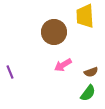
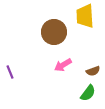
brown semicircle: moved 2 px right, 1 px up
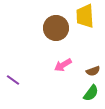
brown circle: moved 2 px right, 4 px up
purple line: moved 3 px right, 8 px down; rotated 32 degrees counterclockwise
green semicircle: moved 3 px right
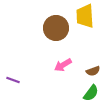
purple line: rotated 16 degrees counterclockwise
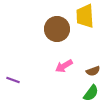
brown circle: moved 1 px right, 1 px down
pink arrow: moved 1 px right, 1 px down
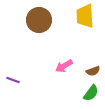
brown circle: moved 18 px left, 9 px up
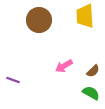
brown semicircle: rotated 24 degrees counterclockwise
green semicircle: rotated 96 degrees counterclockwise
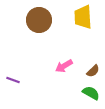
yellow trapezoid: moved 2 px left, 1 px down
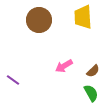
purple line: rotated 16 degrees clockwise
green semicircle: rotated 30 degrees clockwise
